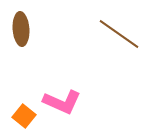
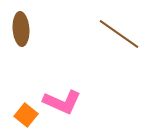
orange square: moved 2 px right, 1 px up
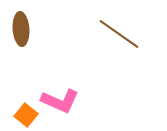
pink L-shape: moved 2 px left, 1 px up
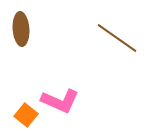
brown line: moved 2 px left, 4 px down
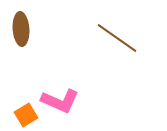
orange square: rotated 20 degrees clockwise
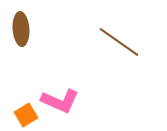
brown line: moved 2 px right, 4 px down
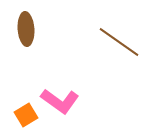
brown ellipse: moved 5 px right
pink L-shape: rotated 12 degrees clockwise
